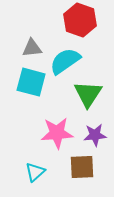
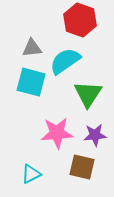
brown square: rotated 16 degrees clockwise
cyan triangle: moved 4 px left, 2 px down; rotated 15 degrees clockwise
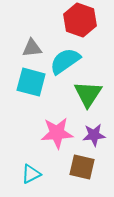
purple star: moved 1 px left
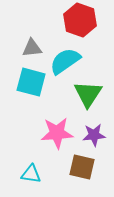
cyan triangle: rotated 35 degrees clockwise
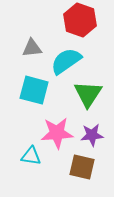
cyan semicircle: moved 1 px right
cyan square: moved 3 px right, 8 px down
purple star: moved 2 px left
cyan triangle: moved 18 px up
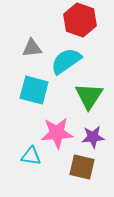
green triangle: moved 1 px right, 2 px down
purple star: moved 1 px right, 2 px down
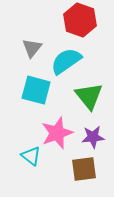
gray triangle: rotated 45 degrees counterclockwise
cyan square: moved 2 px right
green triangle: rotated 12 degrees counterclockwise
pink star: rotated 16 degrees counterclockwise
cyan triangle: rotated 30 degrees clockwise
brown square: moved 2 px right, 2 px down; rotated 20 degrees counterclockwise
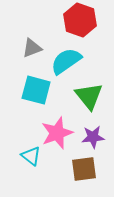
gray triangle: rotated 30 degrees clockwise
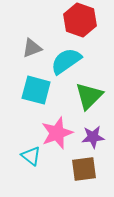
green triangle: rotated 24 degrees clockwise
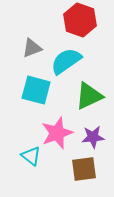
green triangle: rotated 20 degrees clockwise
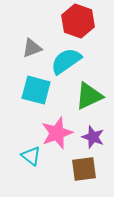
red hexagon: moved 2 px left, 1 px down
purple star: rotated 25 degrees clockwise
